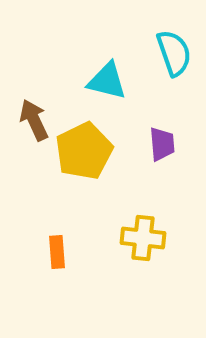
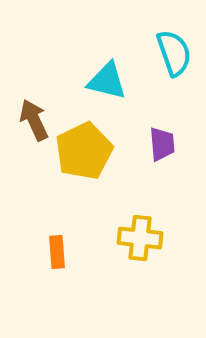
yellow cross: moved 3 px left
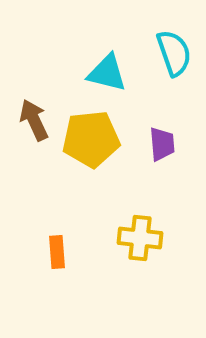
cyan triangle: moved 8 px up
yellow pentagon: moved 7 px right, 12 px up; rotated 20 degrees clockwise
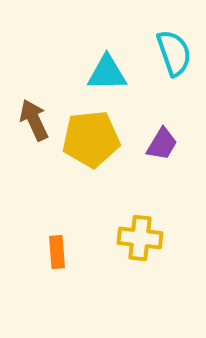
cyan triangle: rotated 15 degrees counterclockwise
purple trapezoid: rotated 36 degrees clockwise
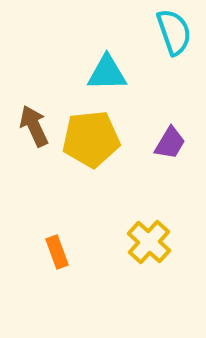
cyan semicircle: moved 21 px up
brown arrow: moved 6 px down
purple trapezoid: moved 8 px right, 1 px up
yellow cross: moved 9 px right, 4 px down; rotated 36 degrees clockwise
orange rectangle: rotated 16 degrees counterclockwise
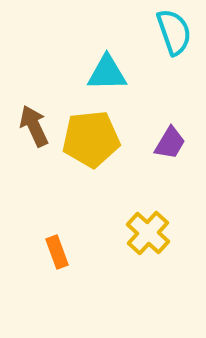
yellow cross: moved 1 px left, 9 px up
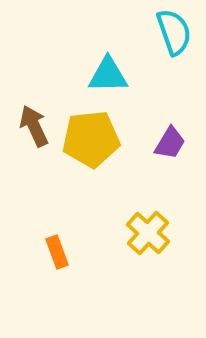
cyan triangle: moved 1 px right, 2 px down
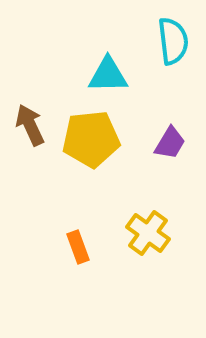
cyan semicircle: moved 1 px left, 9 px down; rotated 12 degrees clockwise
brown arrow: moved 4 px left, 1 px up
yellow cross: rotated 6 degrees counterclockwise
orange rectangle: moved 21 px right, 5 px up
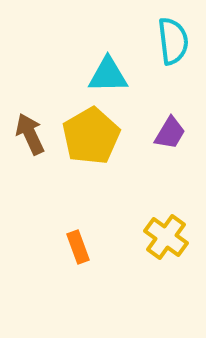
brown arrow: moved 9 px down
yellow pentagon: moved 3 px up; rotated 24 degrees counterclockwise
purple trapezoid: moved 10 px up
yellow cross: moved 18 px right, 4 px down
